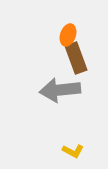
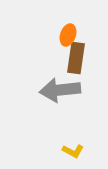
brown rectangle: rotated 28 degrees clockwise
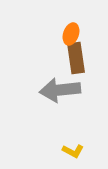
orange ellipse: moved 3 px right, 1 px up
brown rectangle: rotated 16 degrees counterclockwise
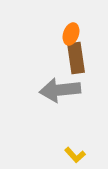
yellow L-shape: moved 2 px right, 4 px down; rotated 20 degrees clockwise
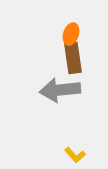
brown rectangle: moved 3 px left
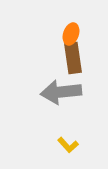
gray arrow: moved 1 px right, 2 px down
yellow L-shape: moved 7 px left, 10 px up
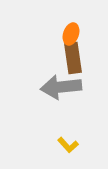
gray arrow: moved 5 px up
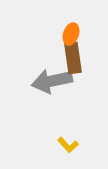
gray arrow: moved 9 px left, 6 px up; rotated 6 degrees counterclockwise
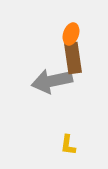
yellow L-shape: rotated 50 degrees clockwise
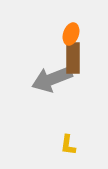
brown rectangle: rotated 8 degrees clockwise
gray arrow: moved 2 px up; rotated 9 degrees counterclockwise
